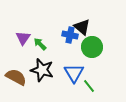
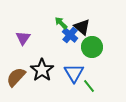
blue cross: rotated 28 degrees clockwise
green arrow: moved 21 px right, 21 px up
black star: rotated 20 degrees clockwise
brown semicircle: rotated 75 degrees counterclockwise
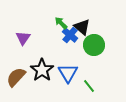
green circle: moved 2 px right, 2 px up
blue triangle: moved 6 px left
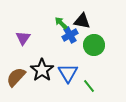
black triangle: moved 6 px up; rotated 30 degrees counterclockwise
blue cross: rotated 21 degrees clockwise
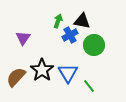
green arrow: moved 3 px left, 2 px up; rotated 64 degrees clockwise
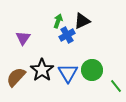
black triangle: rotated 36 degrees counterclockwise
blue cross: moved 3 px left
green circle: moved 2 px left, 25 px down
green line: moved 27 px right
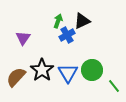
green line: moved 2 px left
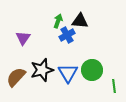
black triangle: moved 2 px left; rotated 30 degrees clockwise
black star: rotated 20 degrees clockwise
green line: rotated 32 degrees clockwise
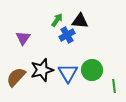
green arrow: moved 1 px left, 1 px up; rotated 16 degrees clockwise
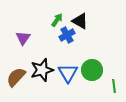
black triangle: rotated 24 degrees clockwise
